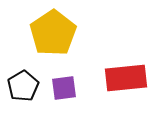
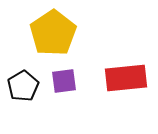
purple square: moved 7 px up
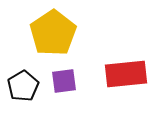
red rectangle: moved 4 px up
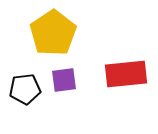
purple square: moved 1 px up
black pentagon: moved 2 px right, 3 px down; rotated 24 degrees clockwise
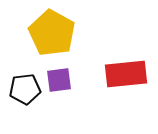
yellow pentagon: moved 1 px left; rotated 9 degrees counterclockwise
purple square: moved 5 px left
